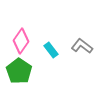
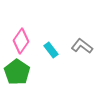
green pentagon: moved 2 px left, 1 px down
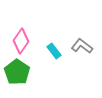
cyan rectangle: moved 3 px right, 1 px down
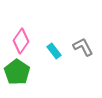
gray L-shape: moved 1 px right, 1 px down; rotated 25 degrees clockwise
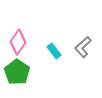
pink diamond: moved 3 px left, 1 px down
gray L-shape: rotated 105 degrees counterclockwise
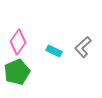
cyan rectangle: rotated 28 degrees counterclockwise
green pentagon: rotated 15 degrees clockwise
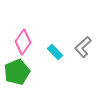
pink diamond: moved 5 px right
cyan rectangle: moved 1 px right, 1 px down; rotated 21 degrees clockwise
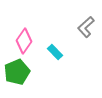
pink diamond: moved 1 px right, 1 px up
gray L-shape: moved 3 px right, 20 px up
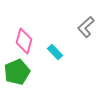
pink diamond: rotated 20 degrees counterclockwise
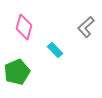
pink diamond: moved 14 px up
cyan rectangle: moved 2 px up
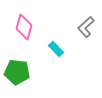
cyan rectangle: moved 1 px right, 1 px up
green pentagon: rotated 30 degrees clockwise
